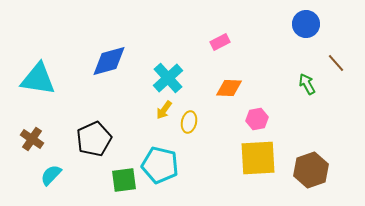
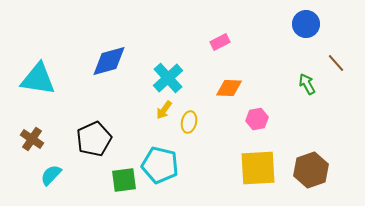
yellow square: moved 10 px down
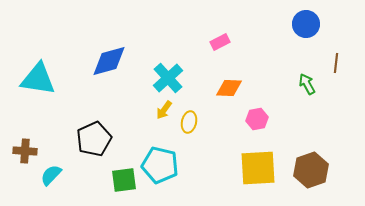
brown line: rotated 48 degrees clockwise
brown cross: moved 7 px left, 12 px down; rotated 30 degrees counterclockwise
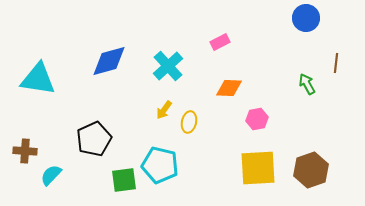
blue circle: moved 6 px up
cyan cross: moved 12 px up
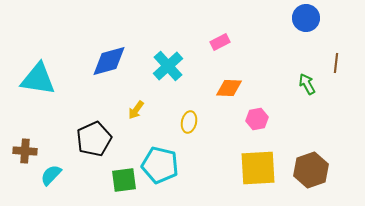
yellow arrow: moved 28 px left
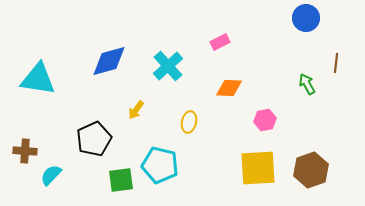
pink hexagon: moved 8 px right, 1 px down
green square: moved 3 px left
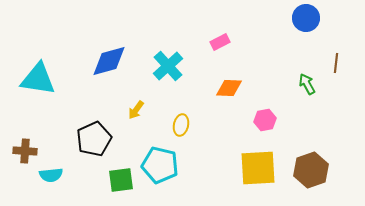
yellow ellipse: moved 8 px left, 3 px down
cyan semicircle: rotated 140 degrees counterclockwise
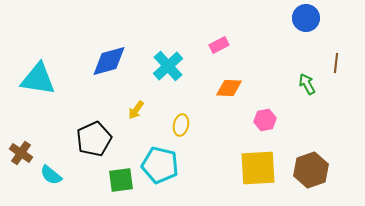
pink rectangle: moved 1 px left, 3 px down
brown cross: moved 4 px left, 2 px down; rotated 30 degrees clockwise
cyan semicircle: rotated 45 degrees clockwise
